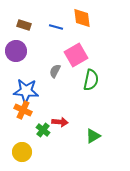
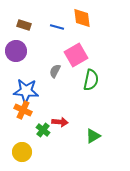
blue line: moved 1 px right
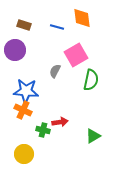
purple circle: moved 1 px left, 1 px up
red arrow: rotated 14 degrees counterclockwise
green cross: rotated 24 degrees counterclockwise
yellow circle: moved 2 px right, 2 px down
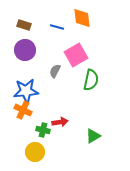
purple circle: moved 10 px right
blue star: rotated 10 degrees counterclockwise
yellow circle: moved 11 px right, 2 px up
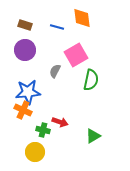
brown rectangle: moved 1 px right
blue star: moved 2 px right, 1 px down
red arrow: rotated 28 degrees clockwise
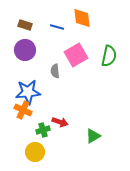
gray semicircle: rotated 32 degrees counterclockwise
green semicircle: moved 18 px right, 24 px up
green cross: rotated 32 degrees counterclockwise
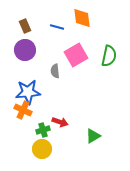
brown rectangle: moved 1 px down; rotated 48 degrees clockwise
yellow circle: moved 7 px right, 3 px up
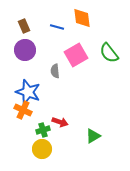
brown rectangle: moved 1 px left
green semicircle: moved 3 px up; rotated 130 degrees clockwise
blue star: rotated 25 degrees clockwise
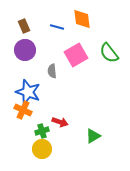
orange diamond: moved 1 px down
gray semicircle: moved 3 px left
green cross: moved 1 px left, 1 px down
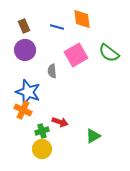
green semicircle: rotated 15 degrees counterclockwise
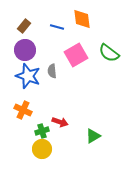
brown rectangle: rotated 64 degrees clockwise
blue star: moved 16 px up
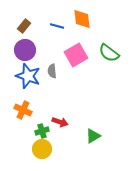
blue line: moved 1 px up
